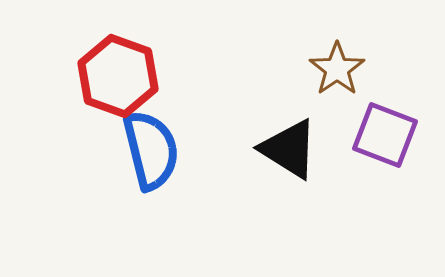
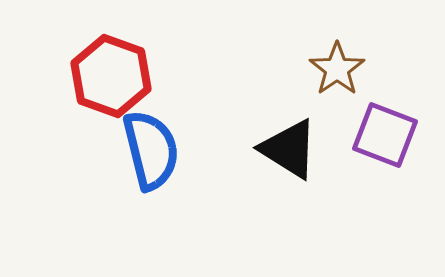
red hexagon: moved 7 px left
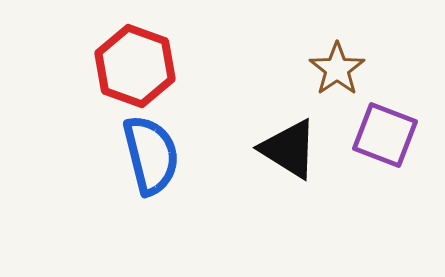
red hexagon: moved 24 px right, 10 px up
blue semicircle: moved 5 px down
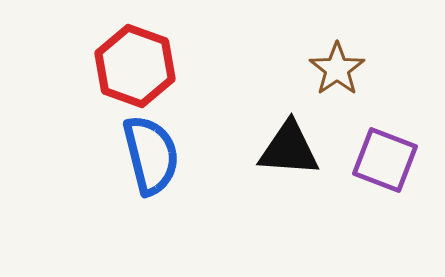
purple square: moved 25 px down
black triangle: rotated 28 degrees counterclockwise
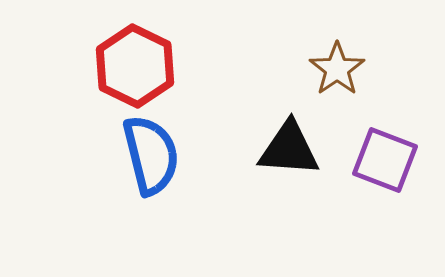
red hexagon: rotated 6 degrees clockwise
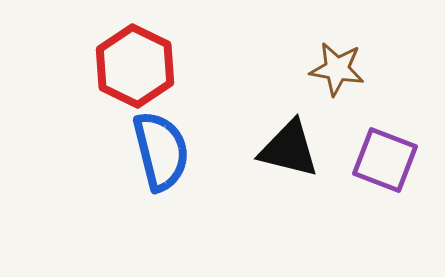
brown star: rotated 28 degrees counterclockwise
black triangle: rotated 10 degrees clockwise
blue semicircle: moved 10 px right, 4 px up
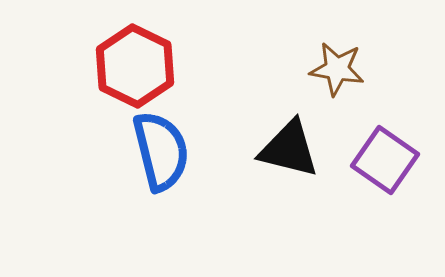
purple square: rotated 14 degrees clockwise
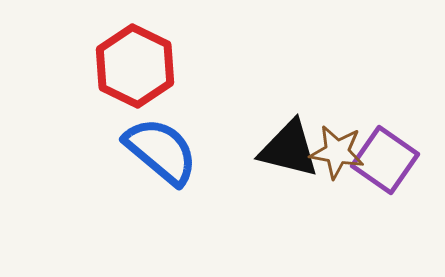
brown star: moved 83 px down
blue semicircle: rotated 36 degrees counterclockwise
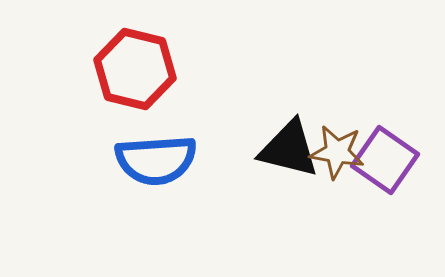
red hexagon: moved 3 px down; rotated 12 degrees counterclockwise
blue semicircle: moved 5 px left, 9 px down; rotated 136 degrees clockwise
